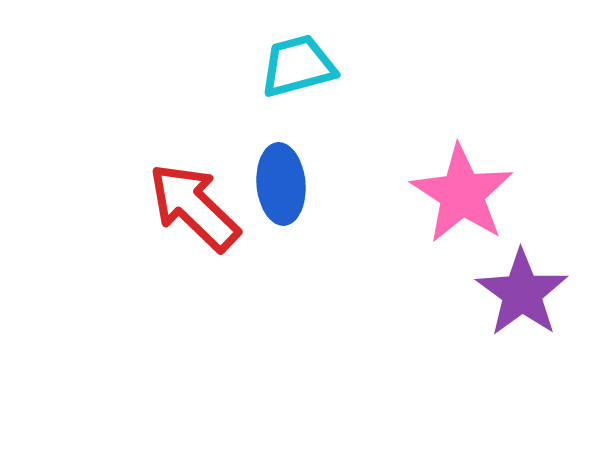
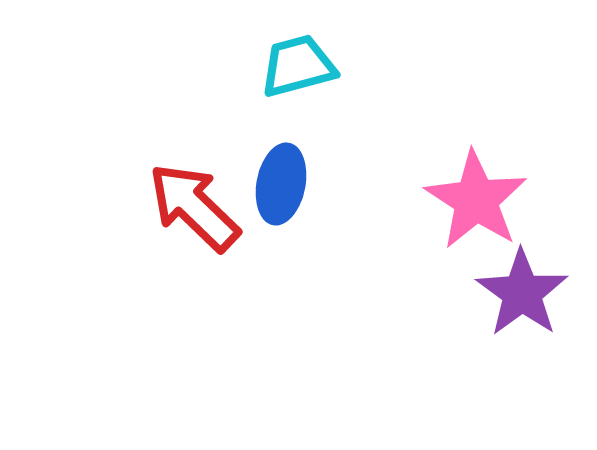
blue ellipse: rotated 16 degrees clockwise
pink star: moved 14 px right, 6 px down
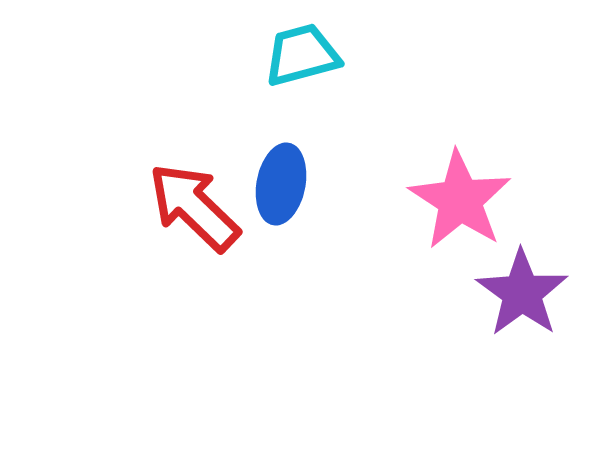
cyan trapezoid: moved 4 px right, 11 px up
pink star: moved 16 px left
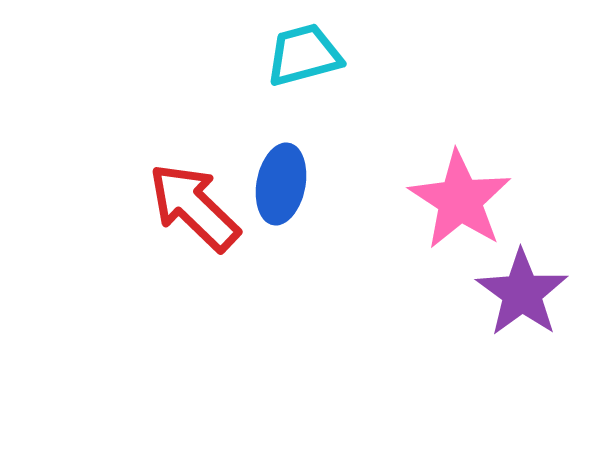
cyan trapezoid: moved 2 px right
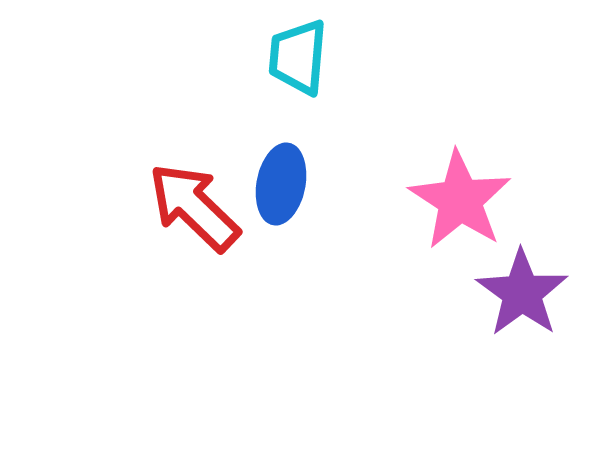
cyan trapezoid: moved 6 px left, 2 px down; rotated 70 degrees counterclockwise
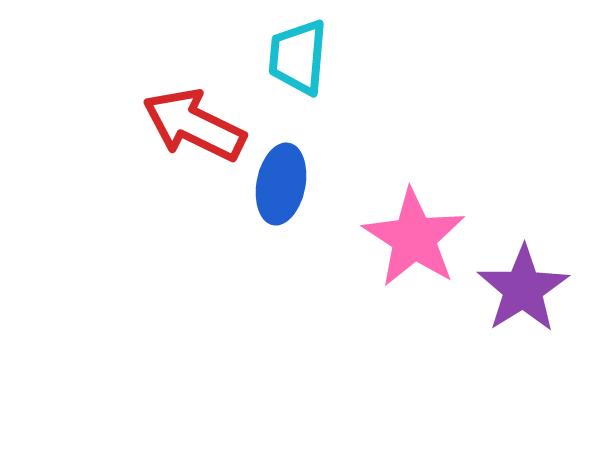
pink star: moved 46 px left, 38 px down
red arrow: moved 82 px up; rotated 18 degrees counterclockwise
purple star: moved 1 px right, 4 px up; rotated 4 degrees clockwise
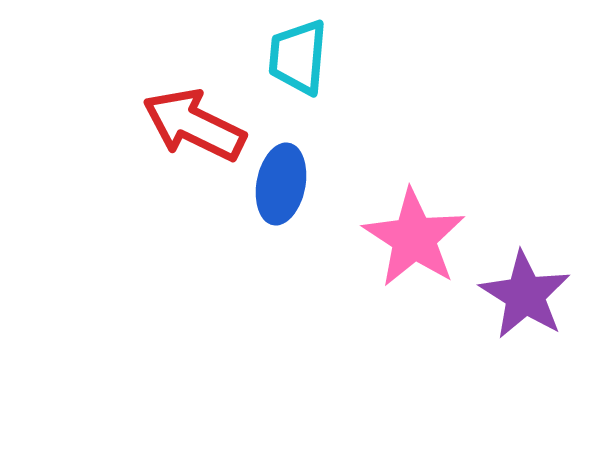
purple star: moved 2 px right, 6 px down; rotated 8 degrees counterclockwise
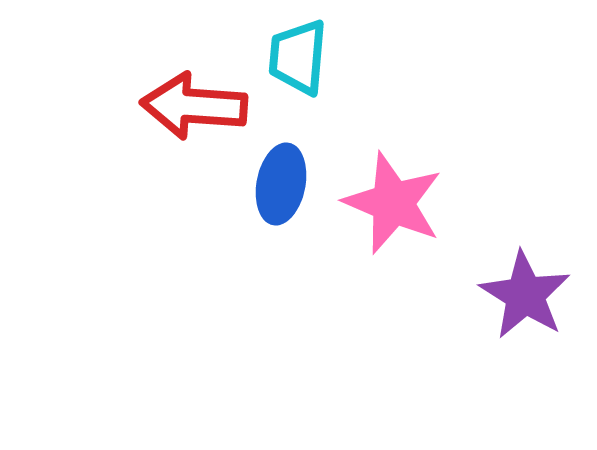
red arrow: moved 19 px up; rotated 22 degrees counterclockwise
pink star: moved 21 px left, 35 px up; rotated 10 degrees counterclockwise
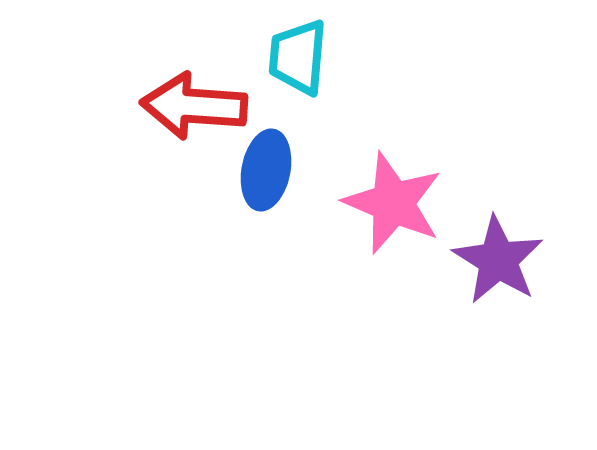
blue ellipse: moved 15 px left, 14 px up
purple star: moved 27 px left, 35 px up
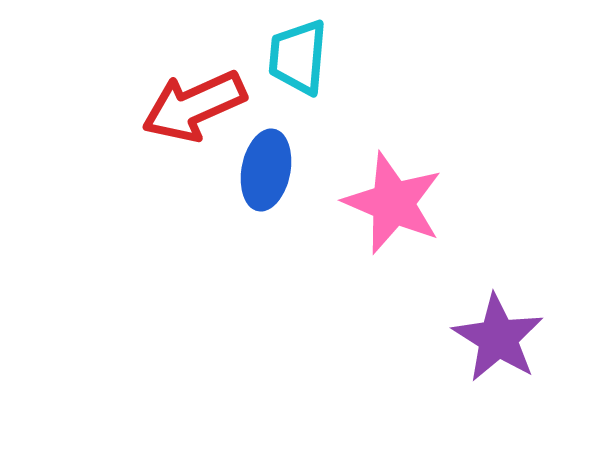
red arrow: rotated 28 degrees counterclockwise
purple star: moved 78 px down
